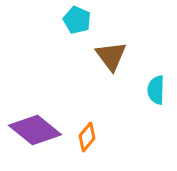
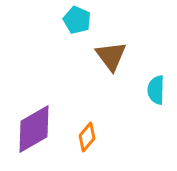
purple diamond: moved 1 px left, 1 px up; rotated 69 degrees counterclockwise
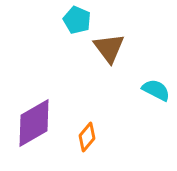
brown triangle: moved 2 px left, 8 px up
cyan semicircle: rotated 116 degrees clockwise
purple diamond: moved 6 px up
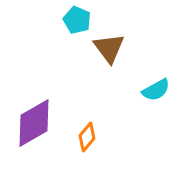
cyan semicircle: rotated 124 degrees clockwise
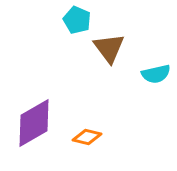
cyan semicircle: moved 16 px up; rotated 16 degrees clockwise
orange diamond: rotated 64 degrees clockwise
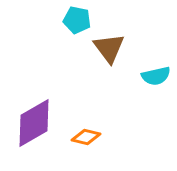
cyan pentagon: rotated 12 degrees counterclockwise
cyan semicircle: moved 2 px down
orange diamond: moved 1 px left
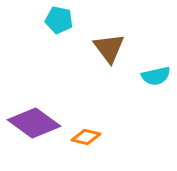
cyan pentagon: moved 18 px left
purple diamond: rotated 66 degrees clockwise
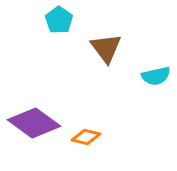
cyan pentagon: rotated 24 degrees clockwise
brown triangle: moved 3 px left
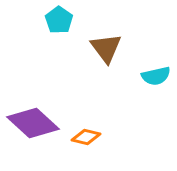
purple diamond: moved 1 px left; rotated 6 degrees clockwise
